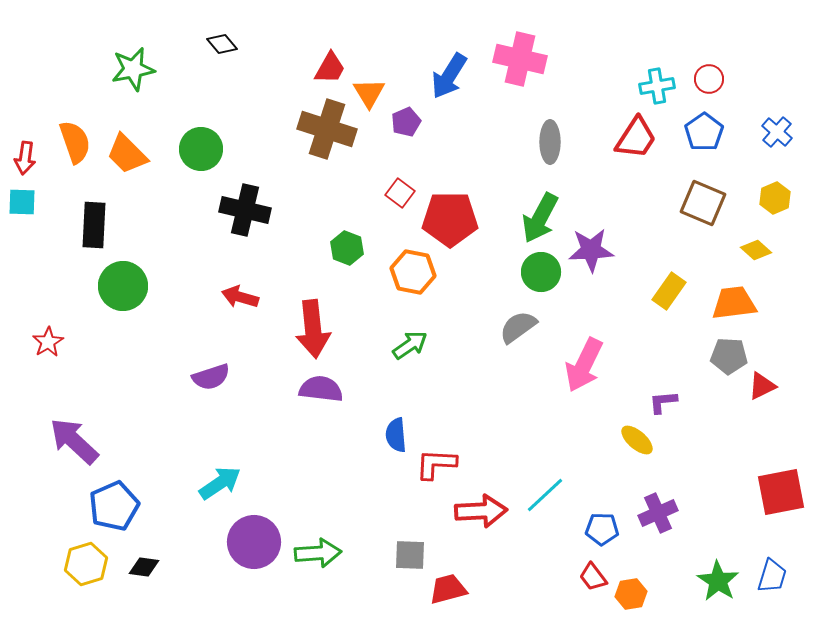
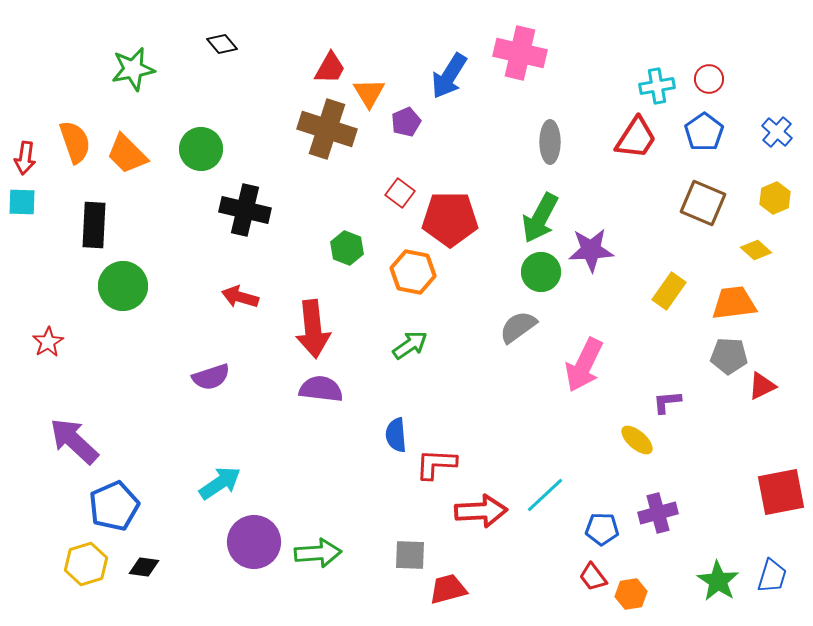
pink cross at (520, 59): moved 6 px up
purple L-shape at (663, 402): moved 4 px right
purple cross at (658, 513): rotated 9 degrees clockwise
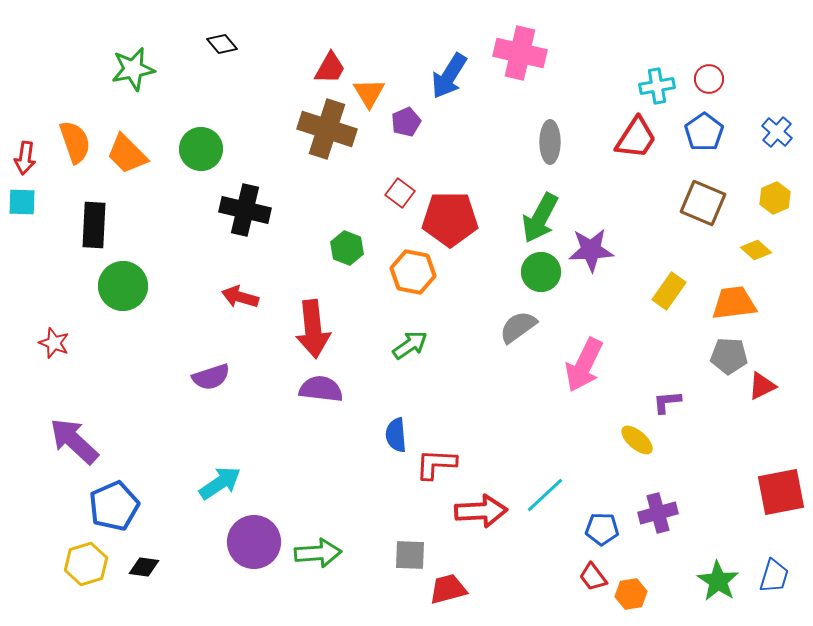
red star at (48, 342): moved 6 px right, 1 px down; rotated 20 degrees counterclockwise
blue trapezoid at (772, 576): moved 2 px right
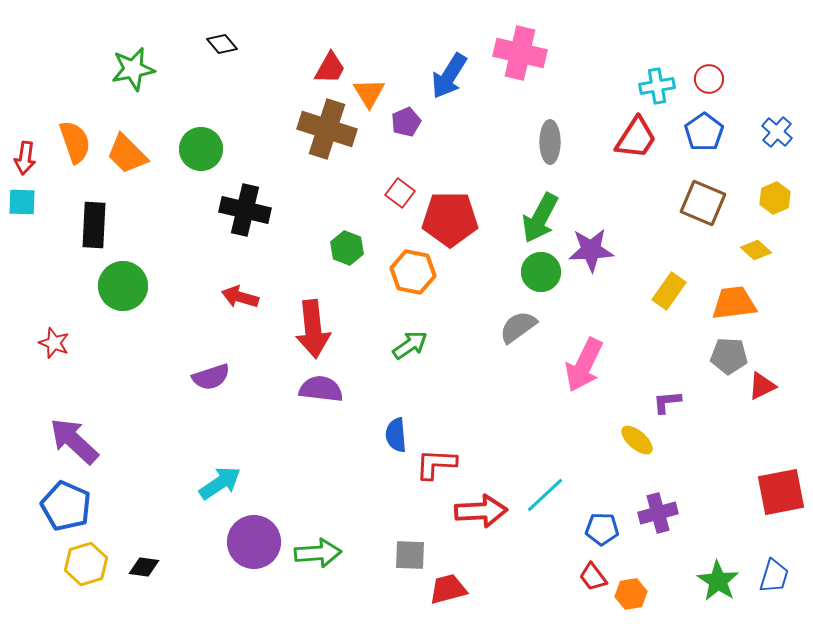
blue pentagon at (114, 506): moved 48 px left; rotated 24 degrees counterclockwise
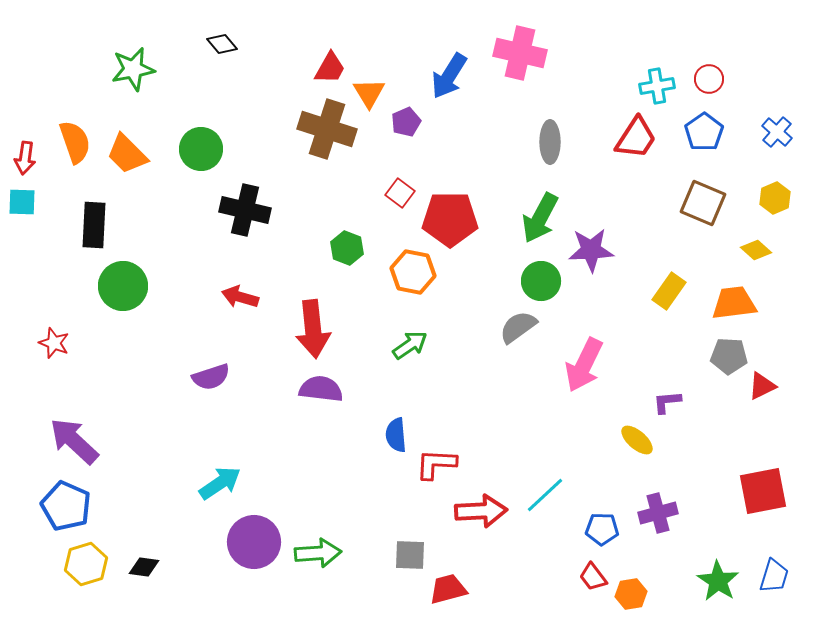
green circle at (541, 272): moved 9 px down
red square at (781, 492): moved 18 px left, 1 px up
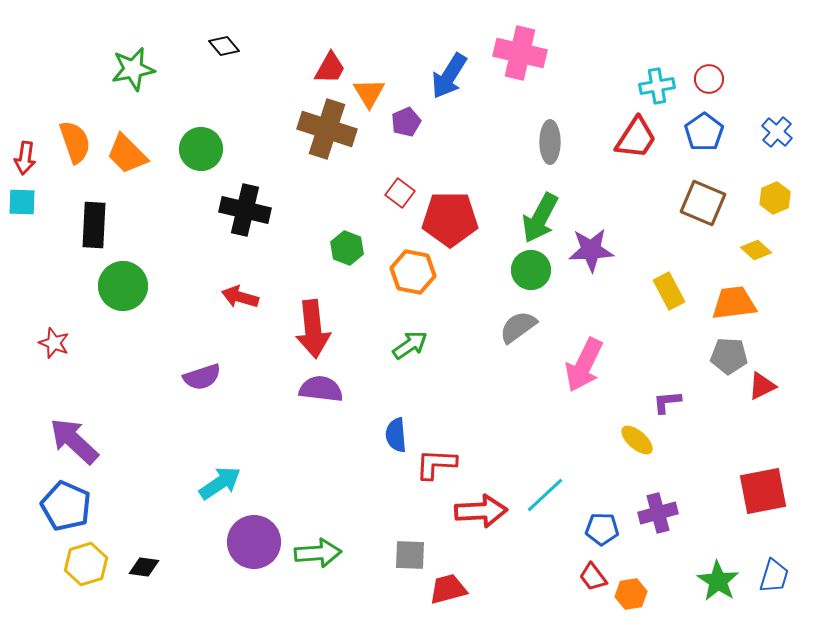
black diamond at (222, 44): moved 2 px right, 2 px down
green circle at (541, 281): moved 10 px left, 11 px up
yellow rectangle at (669, 291): rotated 63 degrees counterclockwise
purple semicircle at (211, 377): moved 9 px left
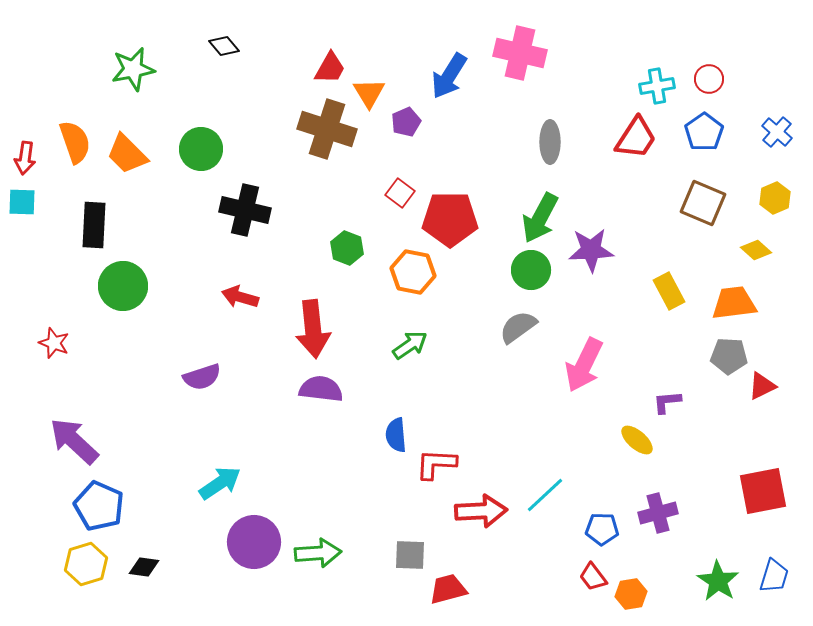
blue pentagon at (66, 506): moved 33 px right
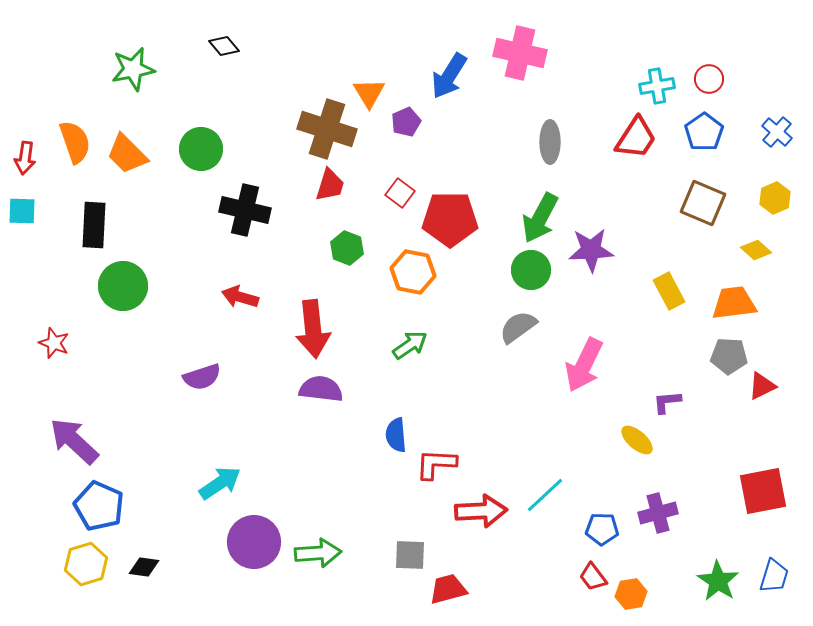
red trapezoid at (330, 68): moved 117 px down; rotated 12 degrees counterclockwise
cyan square at (22, 202): moved 9 px down
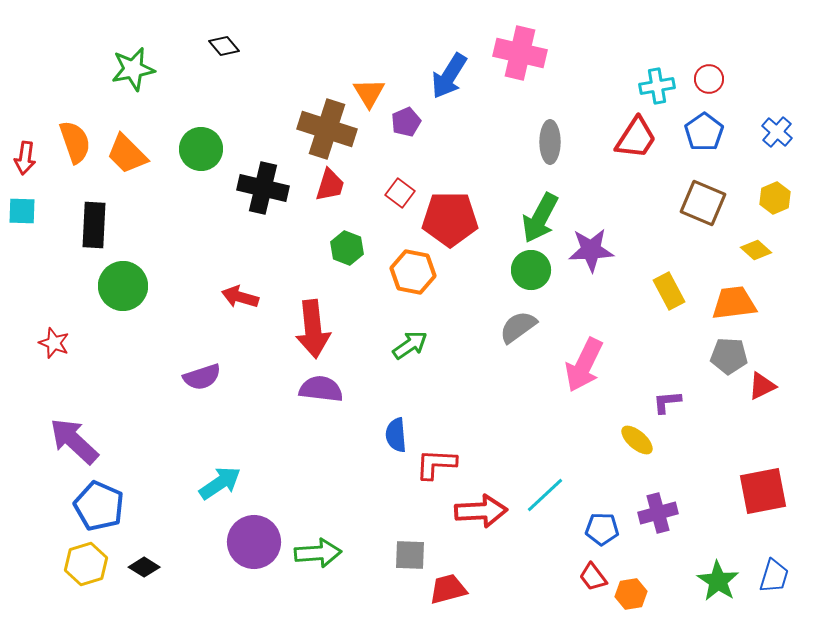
black cross at (245, 210): moved 18 px right, 22 px up
black diamond at (144, 567): rotated 24 degrees clockwise
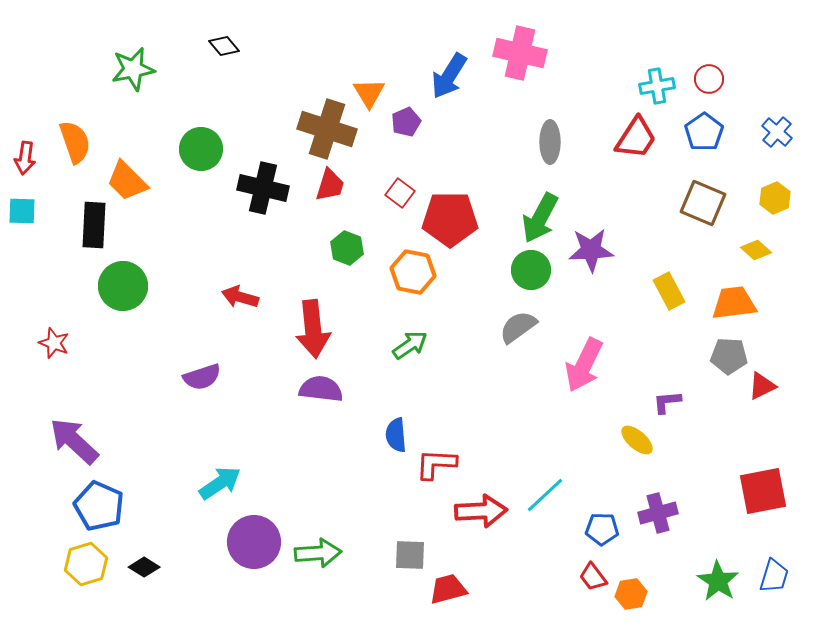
orange trapezoid at (127, 154): moved 27 px down
